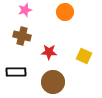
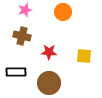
orange circle: moved 2 px left
yellow square: rotated 21 degrees counterclockwise
brown circle: moved 4 px left, 1 px down
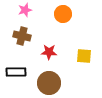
orange circle: moved 2 px down
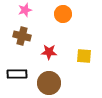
black rectangle: moved 1 px right, 2 px down
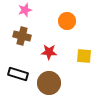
orange circle: moved 4 px right, 7 px down
black rectangle: moved 1 px right; rotated 18 degrees clockwise
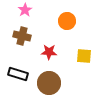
pink star: rotated 16 degrees counterclockwise
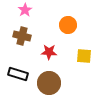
orange circle: moved 1 px right, 4 px down
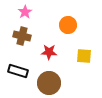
pink star: moved 2 px down
black rectangle: moved 3 px up
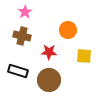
orange circle: moved 5 px down
brown circle: moved 3 px up
